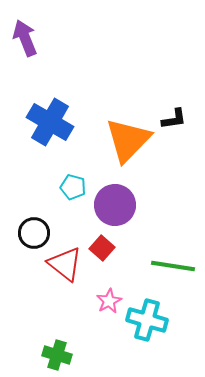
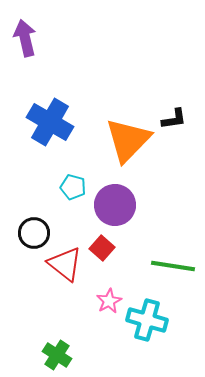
purple arrow: rotated 9 degrees clockwise
green cross: rotated 16 degrees clockwise
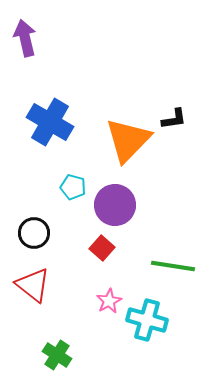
red triangle: moved 32 px left, 21 px down
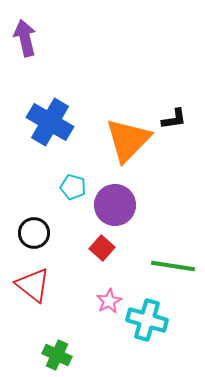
green cross: rotated 8 degrees counterclockwise
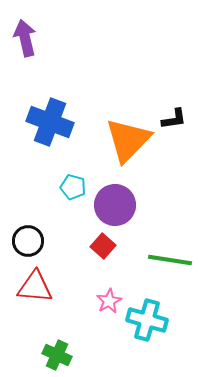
blue cross: rotated 9 degrees counterclockwise
black circle: moved 6 px left, 8 px down
red square: moved 1 px right, 2 px up
green line: moved 3 px left, 6 px up
red triangle: moved 2 px right, 2 px down; rotated 33 degrees counterclockwise
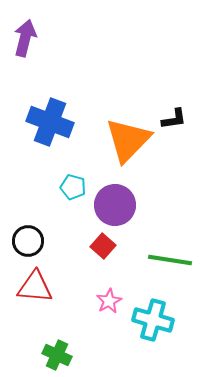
purple arrow: rotated 27 degrees clockwise
cyan cross: moved 6 px right
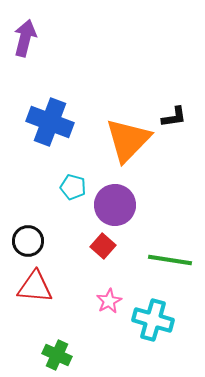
black L-shape: moved 2 px up
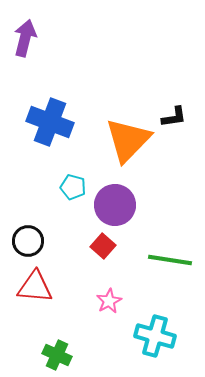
cyan cross: moved 2 px right, 16 px down
